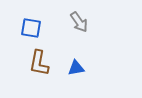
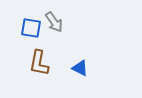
gray arrow: moved 25 px left
blue triangle: moved 4 px right; rotated 36 degrees clockwise
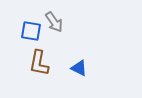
blue square: moved 3 px down
blue triangle: moved 1 px left
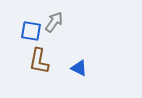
gray arrow: rotated 110 degrees counterclockwise
brown L-shape: moved 2 px up
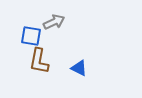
gray arrow: rotated 30 degrees clockwise
blue square: moved 5 px down
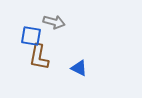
gray arrow: rotated 40 degrees clockwise
brown L-shape: moved 4 px up
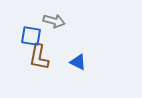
gray arrow: moved 1 px up
blue triangle: moved 1 px left, 6 px up
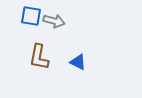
blue square: moved 20 px up
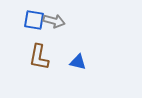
blue square: moved 3 px right, 4 px down
blue triangle: rotated 12 degrees counterclockwise
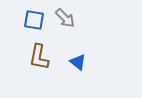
gray arrow: moved 11 px right, 3 px up; rotated 30 degrees clockwise
blue triangle: rotated 24 degrees clockwise
